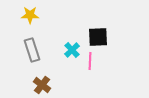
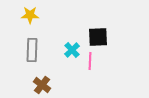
gray rectangle: rotated 20 degrees clockwise
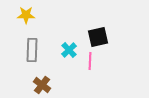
yellow star: moved 4 px left
black square: rotated 10 degrees counterclockwise
cyan cross: moved 3 px left
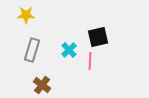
gray rectangle: rotated 15 degrees clockwise
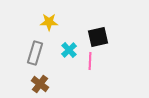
yellow star: moved 23 px right, 7 px down
gray rectangle: moved 3 px right, 3 px down
brown cross: moved 2 px left, 1 px up
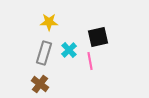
gray rectangle: moved 9 px right
pink line: rotated 12 degrees counterclockwise
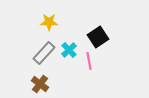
black square: rotated 20 degrees counterclockwise
gray rectangle: rotated 25 degrees clockwise
pink line: moved 1 px left
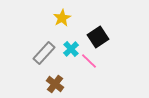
yellow star: moved 13 px right, 4 px up; rotated 30 degrees counterclockwise
cyan cross: moved 2 px right, 1 px up
pink line: rotated 36 degrees counterclockwise
brown cross: moved 15 px right
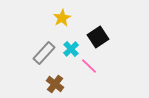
pink line: moved 5 px down
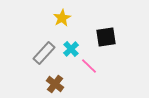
black square: moved 8 px right; rotated 25 degrees clockwise
